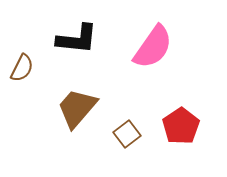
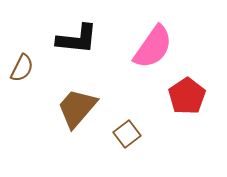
red pentagon: moved 6 px right, 30 px up
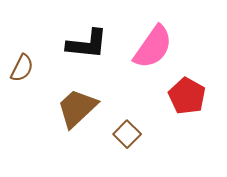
black L-shape: moved 10 px right, 5 px down
red pentagon: rotated 9 degrees counterclockwise
brown trapezoid: rotated 6 degrees clockwise
brown square: rotated 8 degrees counterclockwise
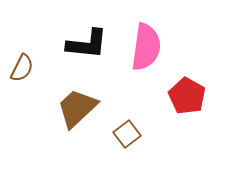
pink semicircle: moved 7 px left; rotated 27 degrees counterclockwise
brown square: rotated 8 degrees clockwise
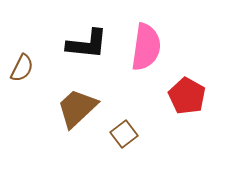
brown square: moved 3 px left
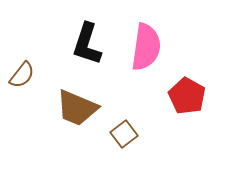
black L-shape: rotated 102 degrees clockwise
brown semicircle: moved 7 px down; rotated 12 degrees clockwise
brown trapezoid: rotated 114 degrees counterclockwise
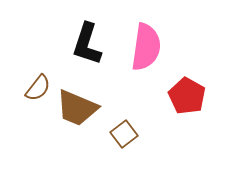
brown semicircle: moved 16 px right, 13 px down
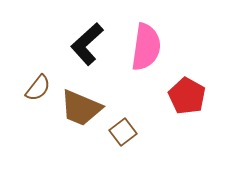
black L-shape: rotated 30 degrees clockwise
brown trapezoid: moved 4 px right
brown square: moved 1 px left, 2 px up
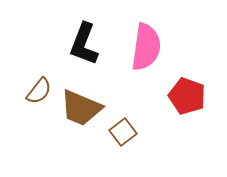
black L-shape: moved 3 px left; rotated 27 degrees counterclockwise
brown semicircle: moved 1 px right, 3 px down
red pentagon: rotated 9 degrees counterclockwise
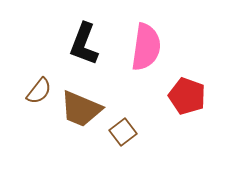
brown trapezoid: moved 1 px down
